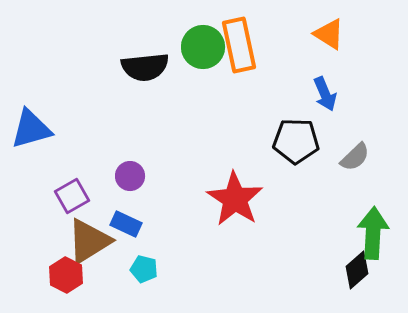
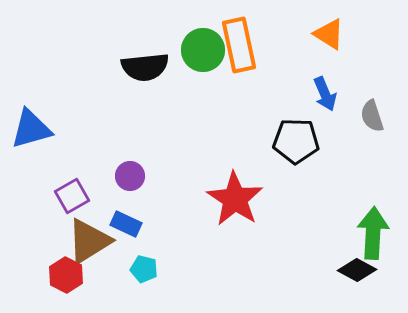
green circle: moved 3 px down
gray semicircle: moved 17 px right, 41 px up; rotated 116 degrees clockwise
black diamond: rotated 69 degrees clockwise
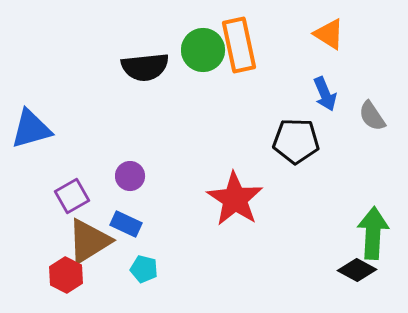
gray semicircle: rotated 16 degrees counterclockwise
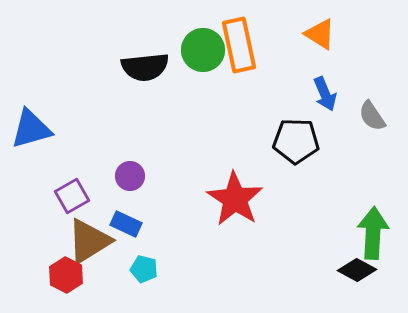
orange triangle: moved 9 px left
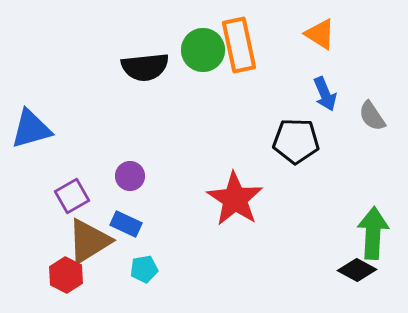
cyan pentagon: rotated 24 degrees counterclockwise
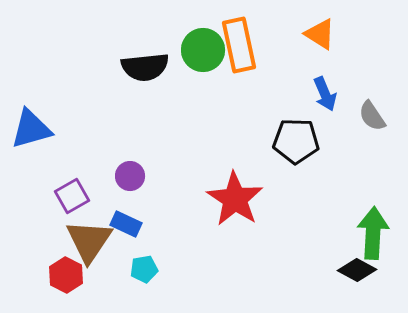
brown triangle: rotated 24 degrees counterclockwise
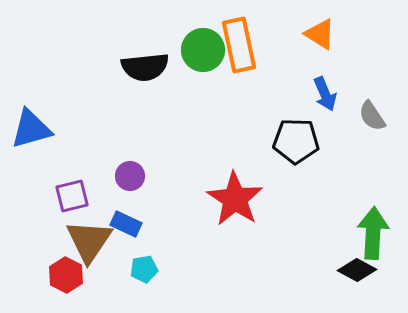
purple square: rotated 16 degrees clockwise
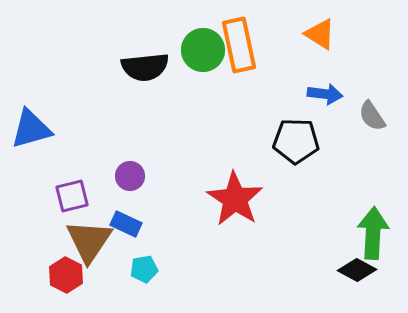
blue arrow: rotated 60 degrees counterclockwise
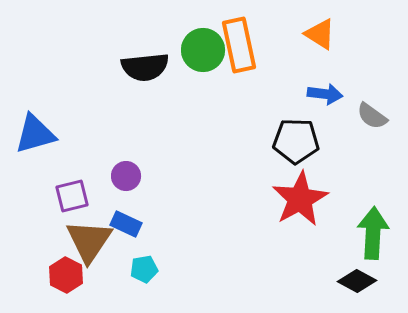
gray semicircle: rotated 20 degrees counterclockwise
blue triangle: moved 4 px right, 5 px down
purple circle: moved 4 px left
red star: moved 65 px right; rotated 10 degrees clockwise
black diamond: moved 11 px down
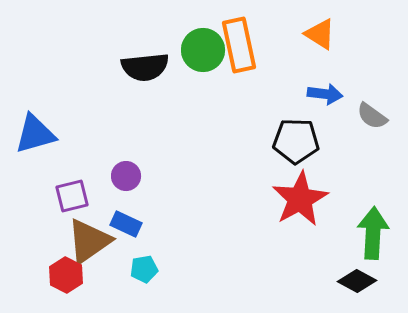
brown triangle: rotated 21 degrees clockwise
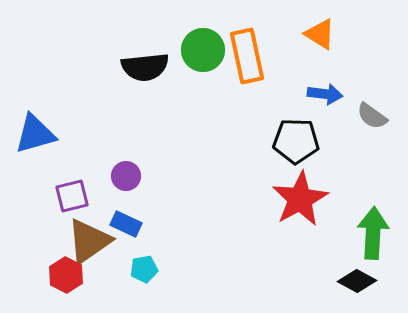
orange rectangle: moved 8 px right, 11 px down
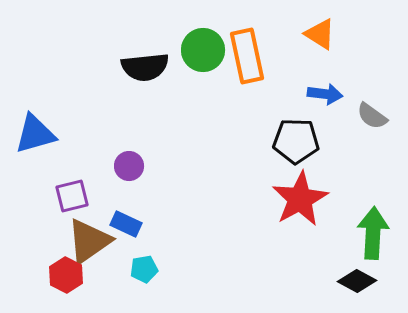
purple circle: moved 3 px right, 10 px up
